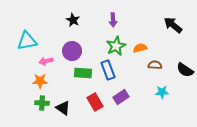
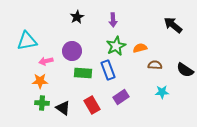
black star: moved 4 px right, 3 px up; rotated 16 degrees clockwise
red rectangle: moved 3 px left, 3 px down
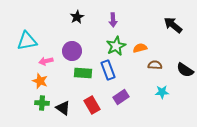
orange star: rotated 21 degrees clockwise
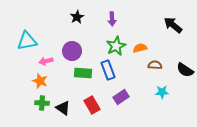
purple arrow: moved 1 px left, 1 px up
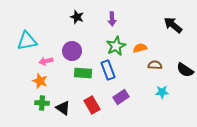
black star: rotated 24 degrees counterclockwise
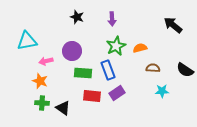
brown semicircle: moved 2 px left, 3 px down
cyan star: moved 1 px up
purple rectangle: moved 4 px left, 4 px up
red rectangle: moved 9 px up; rotated 54 degrees counterclockwise
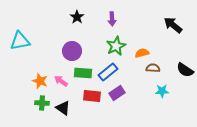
black star: rotated 16 degrees clockwise
cyan triangle: moved 7 px left
orange semicircle: moved 2 px right, 5 px down
pink arrow: moved 15 px right, 20 px down; rotated 48 degrees clockwise
blue rectangle: moved 2 px down; rotated 72 degrees clockwise
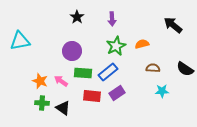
orange semicircle: moved 9 px up
black semicircle: moved 1 px up
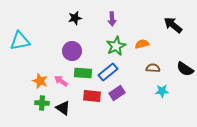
black star: moved 2 px left, 1 px down; rotated 24 degrees clockwise
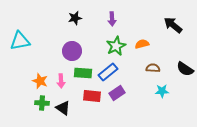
pink arrow: rotated 128 degrees counterclockwise
